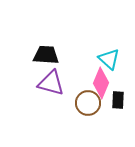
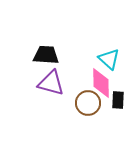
pink diamond: rotated 24 degrees counterclockwise
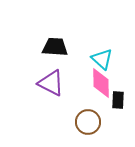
black trapezoid: moved 9 px right, 8 px up
cyan triangle: moved 7 px left
purple triangle: rotated 12 degrees clockwise
brown circle: moved 19 px down
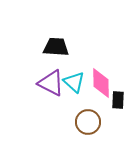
black trapezoid: moved 1 px right
cyan triangle: moved 28 px left, 23 px down
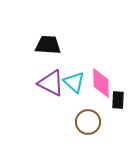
black trapezoid: moved 8 px left, 2 px up
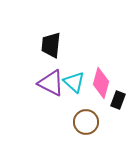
black trapezoid: moved 3 px right; rotated 88 degrees counterclockwise
pink diamond: rotated 16 degrees clockwise
black rectangle: rotated 18 degrees clockwise
brown circle: moved 2 px left
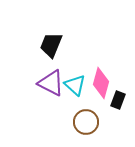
black trapezoid: rotated 16 degrees clockwise
cyan triangle: moved 1 px right, 3 px down
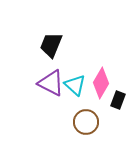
pink diamond: rotated 16 degrees clockwise
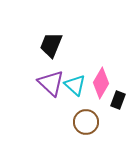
purple triangle: rotated 16 degrees clockwise
